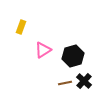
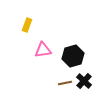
yellow rectangle: moved 6 px right, 2 px up
pink triangle: rotated 24 degrees clockwise
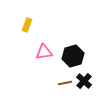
pink triangle: moved 1 px right, 2 px down
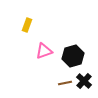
pink triangle: moved 1 px up; rotated 12 degrees counterclockwise
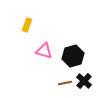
pink triangle: rotated 36 degrees clockwise
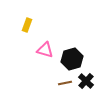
pink triangle: moved 1 px right, 1 px up
black hexagon: moved 1 px left, 3 px down
black cross: moved 2 px right
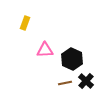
yellow rectangle: moved 2 px left, 2 px up
pink triangle: rotated 18 degrees counterclockwise
black hexagon: rotated 20 degrees counterclockwise
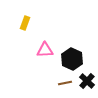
black cross: moved 1 px right
